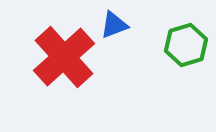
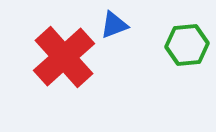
green hexagon: moved 1 px right; rotated 12 degrees clockwise
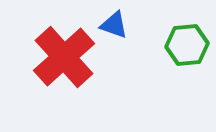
blue triangle: rotated 40 degrees clockwise
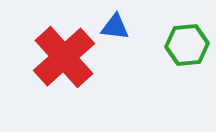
blue triangle: moved 1 px right, 2 px down; rotated 12 degrees counterclockwise
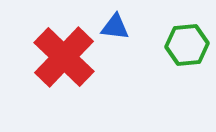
red cross: rotated 4 degrees counterclockwise
